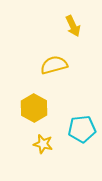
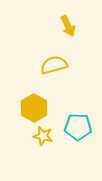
yellow arrow: moved 5 px left
cyan pentagon: moved 4 px left, 2 px up; rotated 8 degrees clockwise
yellow star: moved 8 px up
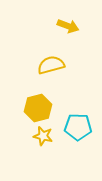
yellow arrow: rotated 45 degrees counterclockwise
yellow semicircle: moved 3 px left
yellow hexagon: moved 4 px right; rotated 16 degrees clockwise
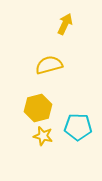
yellow arrow: moved 3 px left, 2 px up; rotated 85 degrees counterclockwise
yellow semicircle: moved 2 px left
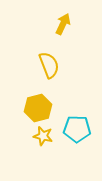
yellow arrow: moved 2 px left
yellow semicircle: rotated 84 degrees clockwise
cyan pentagon: moved 1 px left, 2 px down
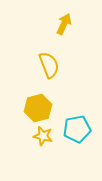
yellow arrow: moved 1 px right
cyan pentagon: rotated 12 degrees counterclockwise
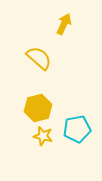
yellow semicircle: moved 10 px left, 7 px up; rotated 28 degrees counterclockwise
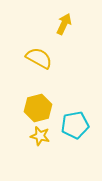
yellow semicircle: rotated 12 degrees counterclockwise
cyan pentagon: moved 2 px left, 4 px up
yellow star: moved 3 px left
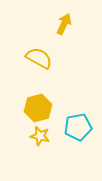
cyan pentagon: moved 3 px right, 2 px down
